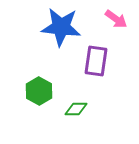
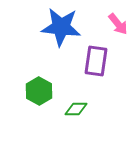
pink arrow: moved 2 px right, 5 px down; rotated 15 degrees clockwise
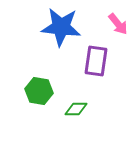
green hexagon: rotated 20 degrees counterclockwise
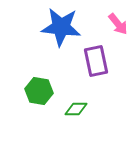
purple rectangle: rotated 20 degrees counterclockwise
